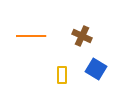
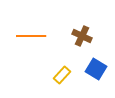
yellow rectangle: rotated 42 degrees clockwise
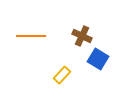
blue square: moved 2 px right, 10 px up
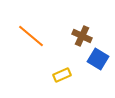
orange line: rotated 40 degrees clockwise
yellow rectangle: rotated 24 degrees clockwise
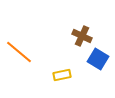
orange line: moved 12 px left, 16 px down
yellow rectangle: rotated 12 degrees clockwise
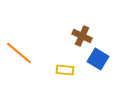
orange line: moved 1 px down
yellow rectangle: moved 3 px right, 5 px up; rotated 18 degrees clockwise
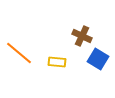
yellow rectangle: moved 8 px left, 8 px up
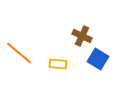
yellow rectangle: moved 1 px right, 2 px down
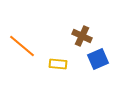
orange line: moved 3 px right, 7 px up
blue square: rotated 35 degrees clockwise
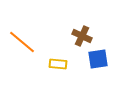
orange line: moved 4 px up
blue square: rotated 15 degrees clockwise
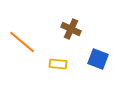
brown cross: moved 11 px left, 7 px up
blue square: rotated 30 degrees clockwise
